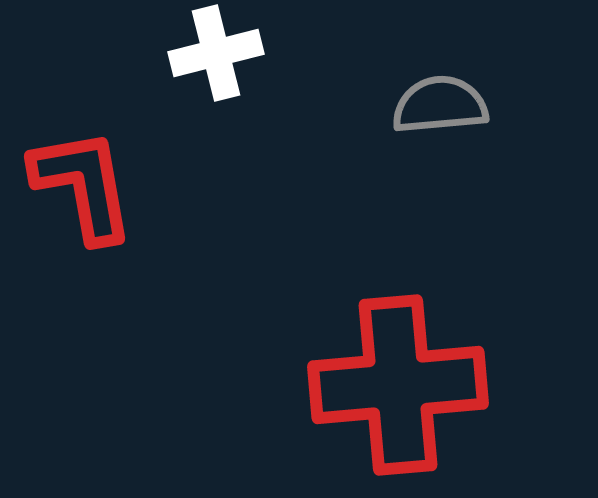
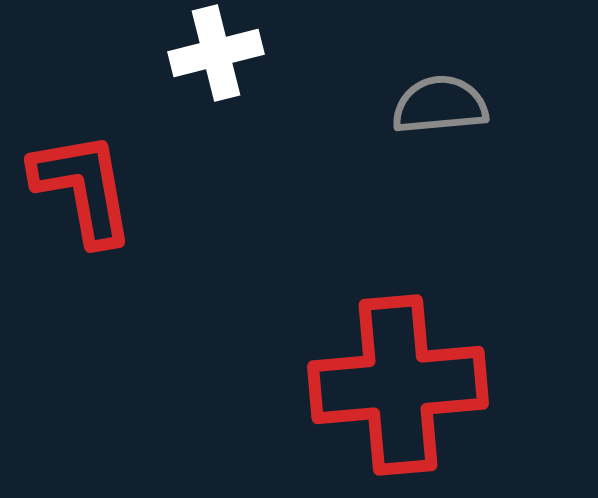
red L-shape: moved 3 px down
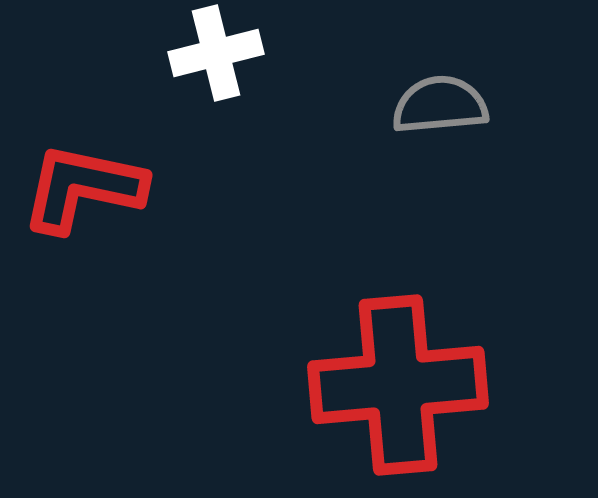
red L-shape: rotated 68 degrees counterclockwise
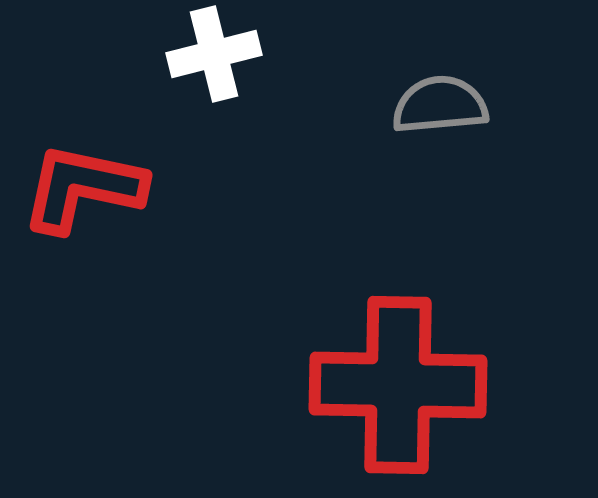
white cross: moved 2 px left, 1 px down
red cross: rotated 6 degrees clockwise
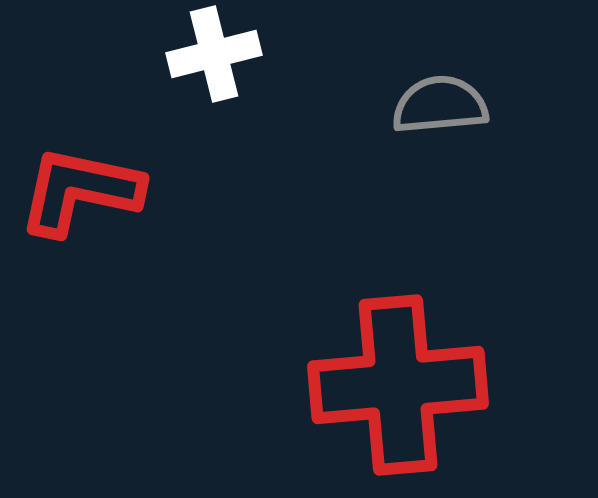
red L-shape: moved 3 px left, 3 px down
red cross: rotated 6 degrees counterclockwise
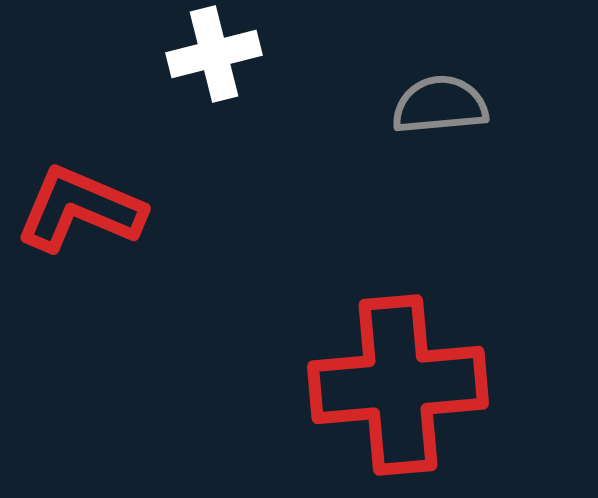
red L-shape: moved 18 px down; rotated 11 degrees clockwise
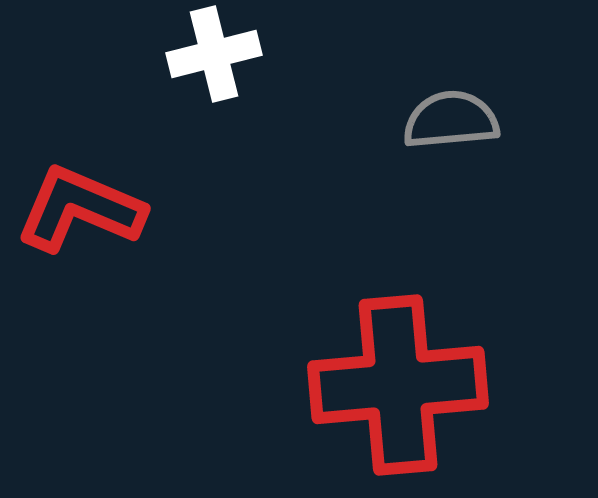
gray semicircle: moved 11 px right, 15 px down
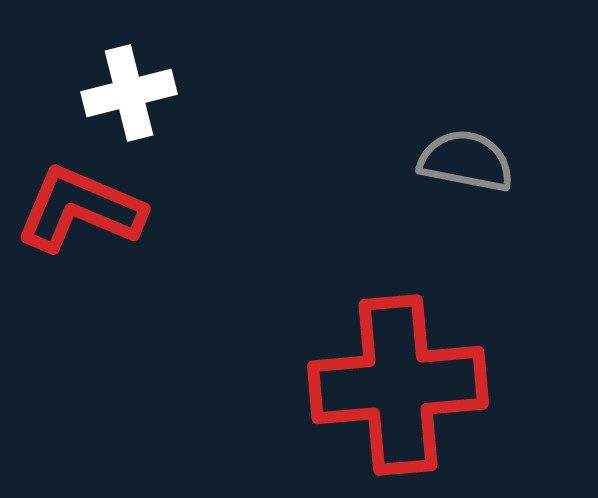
white cross: moved 85 px left, 39 px down
gray semicircle: moved 15 px right, 41 px down; rotated 16 degrees clockwise
